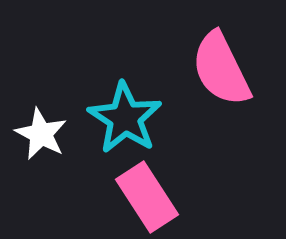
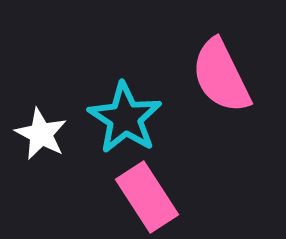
pink semicircle: moved 7 px down
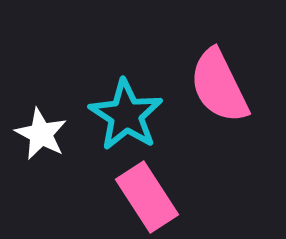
pink semicircle: moved 2 px left, 10 px down
cyan star: moved 1 px right, 3 px up
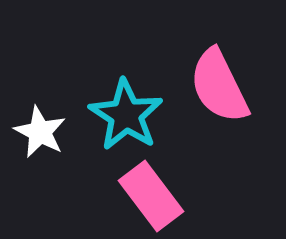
white star: moved 1 px left, 2 px up
pink rectangle: moved 4 px right, 1 px up; rotated 4 degrees counterclockwise
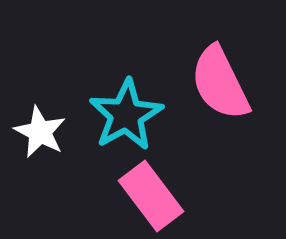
pink semicircle: moved 1 px right, 3 px up
cyan star: rotated 10 degrees clockwise
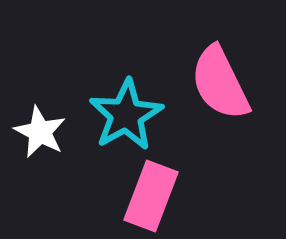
pink rectangle: rotated 58 degrees clockwise
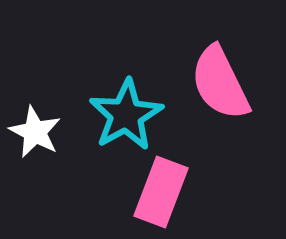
white star: moved 5 px left
pink rectangle: moved 10 px right, 4 px up
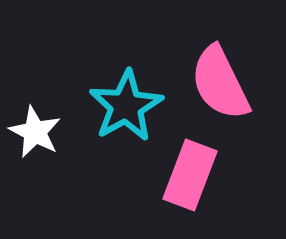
cyan star: moved 9 px up
pink rectangle: moved 29 px right, 17 px up
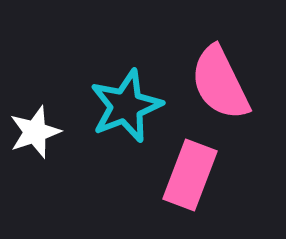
cyan star: rotated 8 degrees clockwise
white star: rotated 26 degrees clockwise
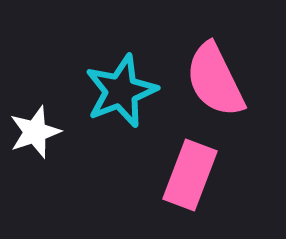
pink semicircle: moved 5 px left, 3 px up
cyan star: moved 5 px left, 15 px up
